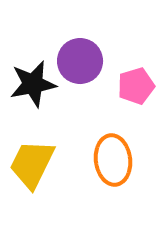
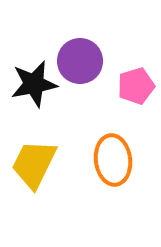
black star: moved 1 px right
yellow trapezoid: moved 2 px right
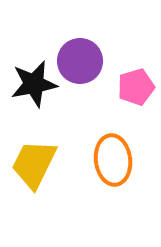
pink pentagon: moved 1 px down
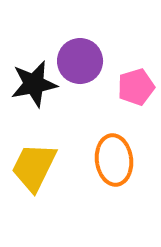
orange ellipse: moved 1 px right
yellow trapezoid: moved 3 px down
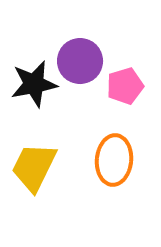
pink pentagon: moved 11 px left, 1 px up
orange ellipse: rotated 12 degrees clockwise
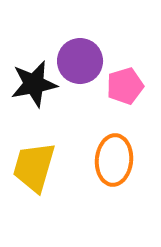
yellow trapezoid: rotated 10 degrees counterclockwise
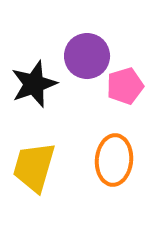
purple circle: moved 7 px right, 5 px up
black star: rotated 9 degrees counterclockwise
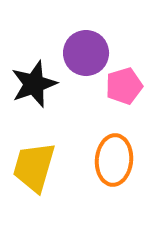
purple circle: moved 1 px left, 3 px up
pink pentagon: moved 1 px left
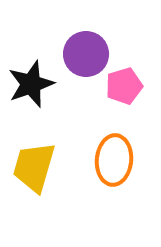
purple circle: moved 1 px down
black star: moved 3 px left
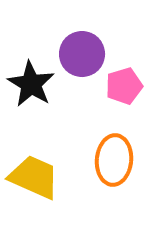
purple circle: moved 4 px left
black star: rotated 21 degrees counterclockwise
yellow trapezoid: moved 10 px down; rotated 98 degrees clockwise
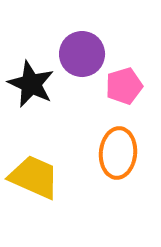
black star: rotated 6 degrees counterclockwise
orange ellipse: moved 4 px right, 7 px up
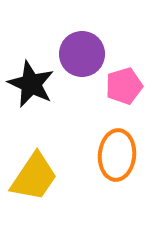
orange ellipse: moved 1 px left, 2 px down
yellow trapezoid: rotated 100 degrees clockwise
